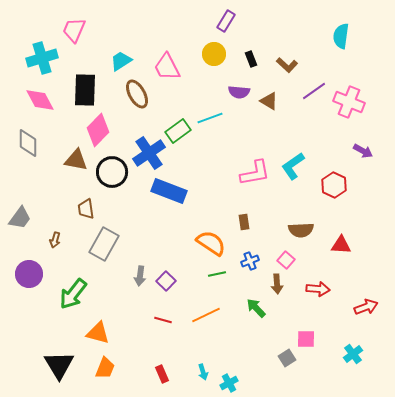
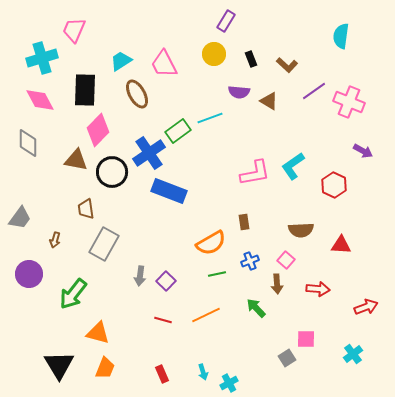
pink trapezoid at (167, 67): moved 3 px left, 3 px up
orange semicircle at (211, 243): rotated 116 degrees clockwise
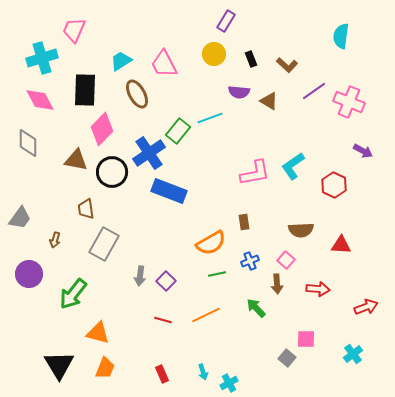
pink diamond at (98, 130): moved 4 px right, 1 px up
green rectangle at (178, 131): rotated 15 degrees counterclockwise
gray square at (287, 358): rotated 18 degrees counterclockwise
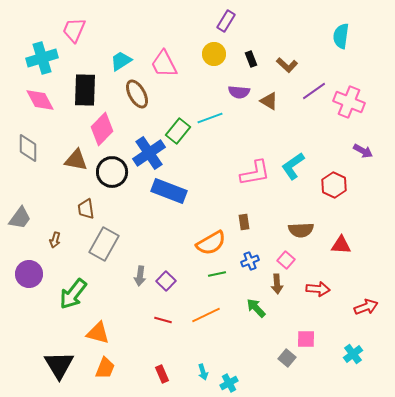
gray diamond at (28, 143): moved 5 px down
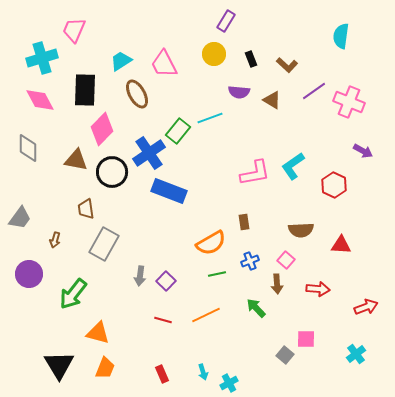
brown triangle at (269, 101): moved 3 px right, 1 px up
cyan cross at (353, 354): moved 3 px right
gray square at (287, 358): moved 2 px left, 3 px up
